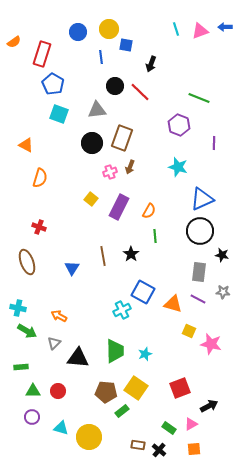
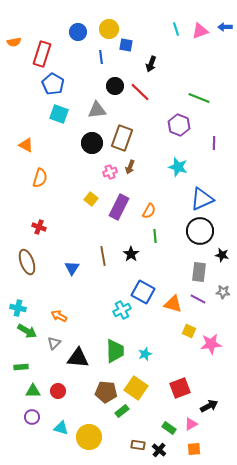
orange semicircle at (14, 42): rotated 24 degrees clockwise
pink star at (211, 344): rotated 20 degrees counterclockwise
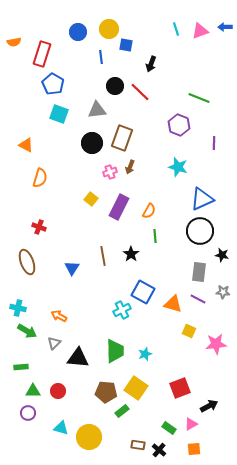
pink star at (211, 344): moved 5 px right
purple circle at (32, 417): moved 4 px left, 4 px up
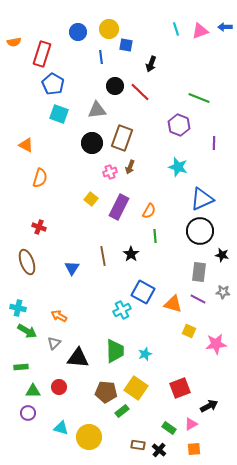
red circle at (58, 391): moved 1 px right, 4 px up
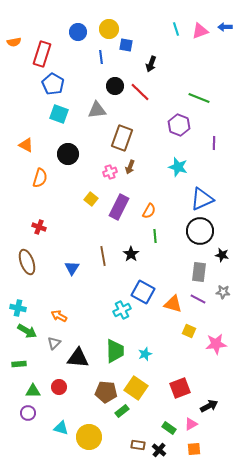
black circle at (92, 143): moved 24 px left, 11 px down
green rectangle at (21, 367): moved 2 px left, 3 px up
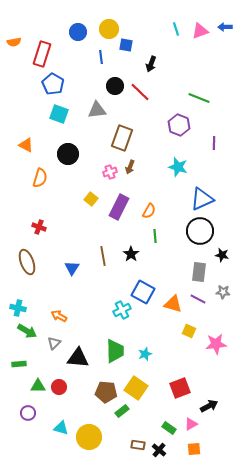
green triangle at (33, 391): moved 5 px right, 5 px up
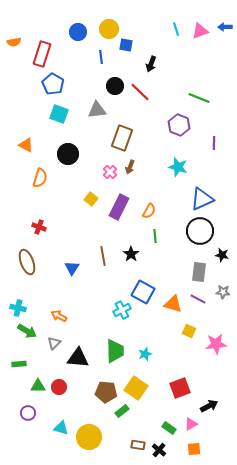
pink cross at (110, 172): rotated 24 degrees counterclockwise
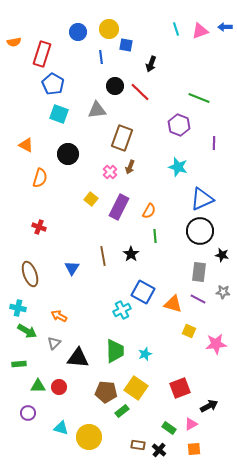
brown ellipse at (27, 262): moved 3 px right, 12 px down
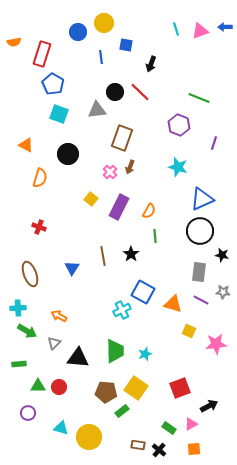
yellow circle at (109, 29): moved 5 px left, 6 px up
black circle at (115, 86): moved 6 px down
purple line at (214, 143): rotated 16 degrees clockwise
purple line at (198, 299): moved 3 px right, 1 px down
cyan cross at (18, 308): rotated 14 degrees counterclockwise
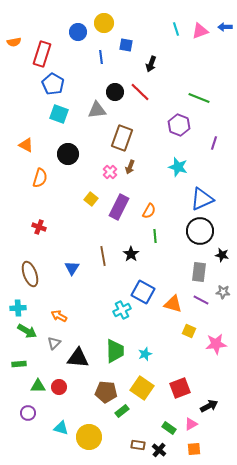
yellow square at (136, 388): moved 6 px right
